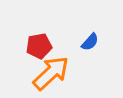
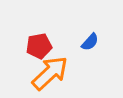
orange arrow: moved 1 px left
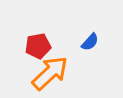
red pentagon: moved 1 px left
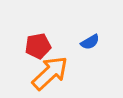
blue semicircle: rotated 18 degrees clockwise
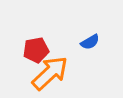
red pentagon: moved 2 px left, 4 px down
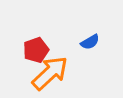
red pentagon: rotated 10 degrees counterclockwise
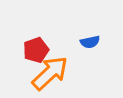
blue semicircle: rotated 18 degrees clockwise
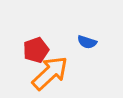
blue semicircle: moved 3 px left; rotated 30 degrees clockwise
